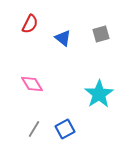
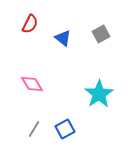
gray square: rotated 12 degrees counterclockwise
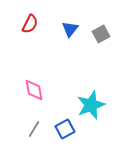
blue triangle: moved 7 px right, 9 px up; rotated 30 degrees clockwise
pink diamond: moved 2 px right, 6 px down; rotated 20 degrees clockwise
cyan star: moved 8 px left, 11 px down; rotated 12 degrees clockwise
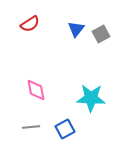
red semicircle: rotated 30 degrees clockwise
blue triangle: moved 6 px right
pink diamond: moved 2 px right
cyan star: moved 7 px up; rotated 24 degrees clockwise
gray line: moved 3 px left, 2 px up; rotated 54 degrees clockwise
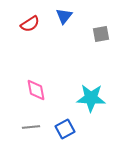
blue triangle: moved 12 px left, 13 px up
gray square: rotated 18 degrees clockwise
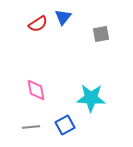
blue triangle: moved 1 px left, 1 px down
red semicircle: moved 8 px right
blue square: moved 4 px up
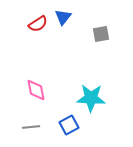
blue square: moved 4 px right
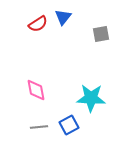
gray line: moved 8 px right
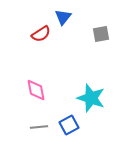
red semicircle: moved 3 px right, 10 px down
cyan star: rotated 16 degrees clockwise
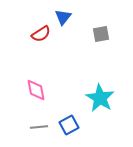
cyan star: moved 9 px right; rotated 12 degrees clockwise
